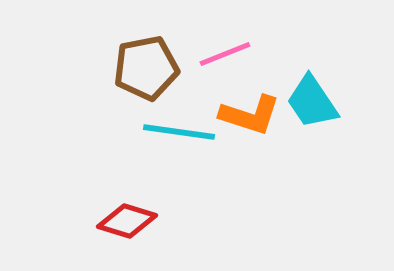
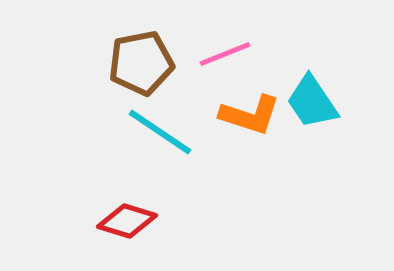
brown pentagon: moved 5 px left, 5 px up
cyan line: moved 19 px left; rotated 26 degrees clockwise
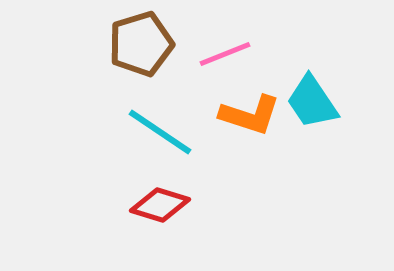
brown pentagon: moved 19 px up; rotated 6 degrees counterclockwise
red diamond: moved 33 px right, 16 px up
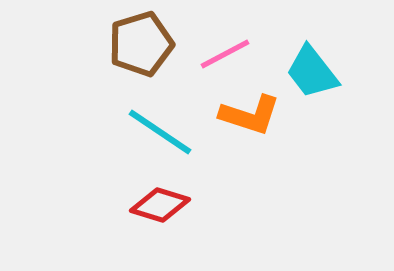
pink line: rotated 6 degrees counterclockwise
cyan trapezoid: moved 30 px up; rotated 4 degrees counterclockwise
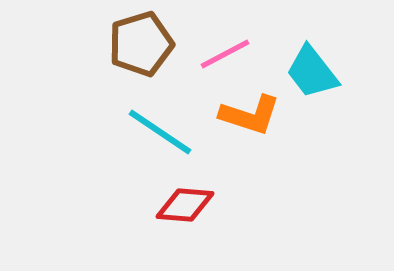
red diamond: moved 25 px right; rotated 12 degrees counterclockwise
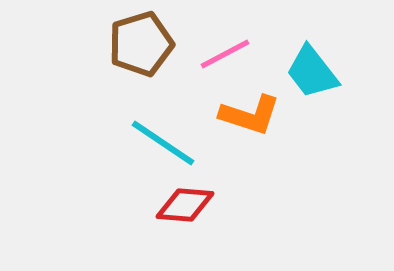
cyan line: moved 3 px right, 11 px down
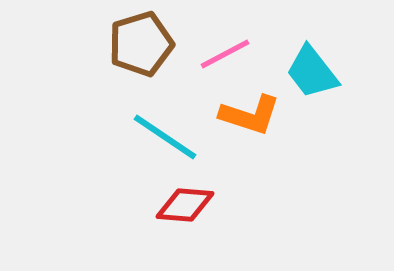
cyan line: moved 2 px right, 6 px up
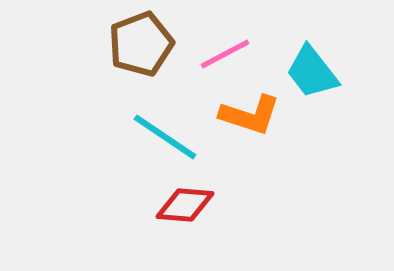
brown pentagon: rotated 4 degrees counterclockwise
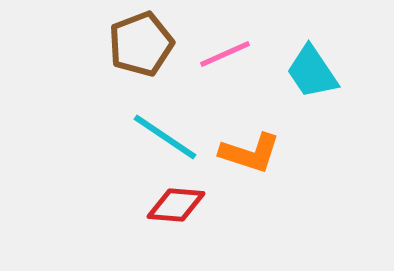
pink line: rotated 4 degrees clockwise
cyan trapezoid: rotated 4 degrees clockwise
orange L-shape: moved 38 px down
red diamond: moved 9 px left
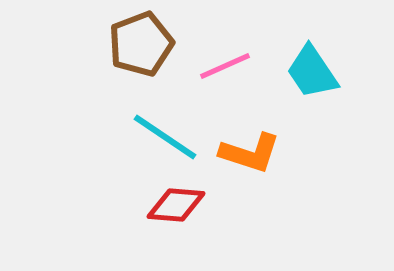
pink line: moved 12 px down
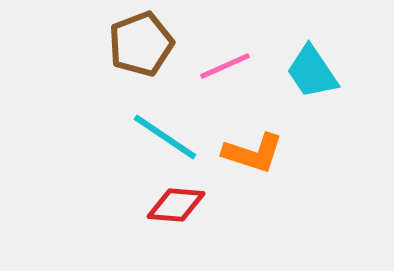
orange L-shape: moved 3 px right
